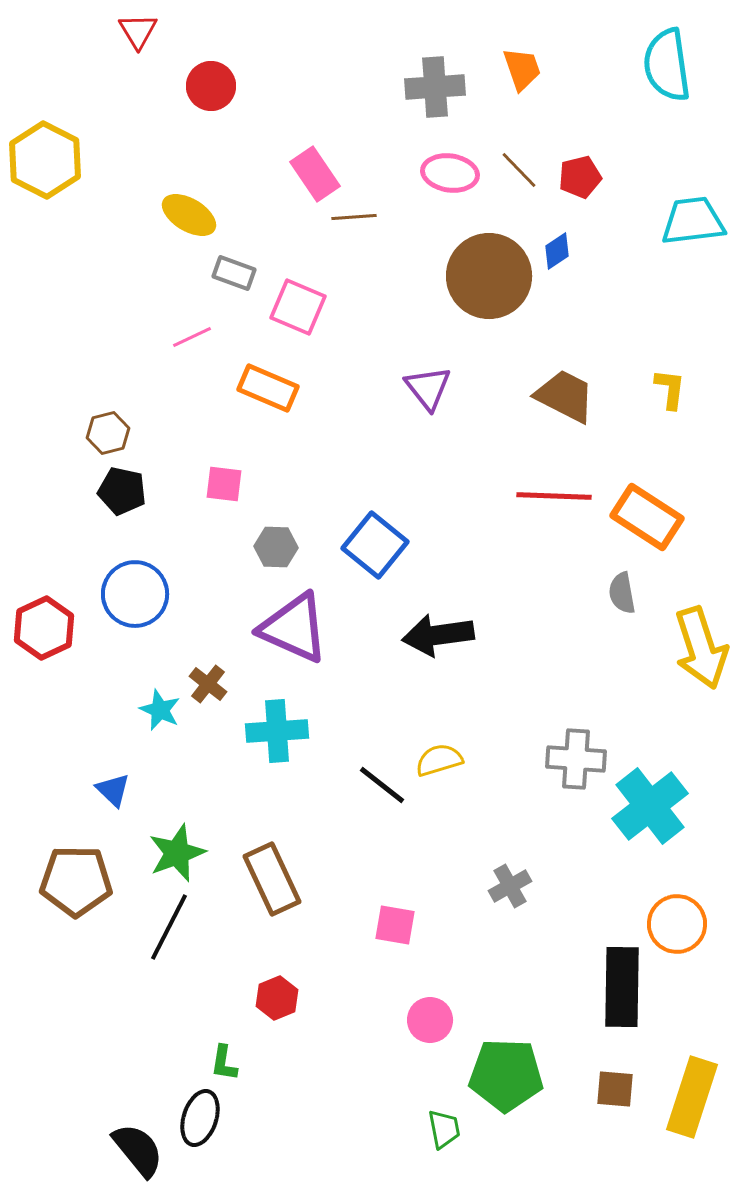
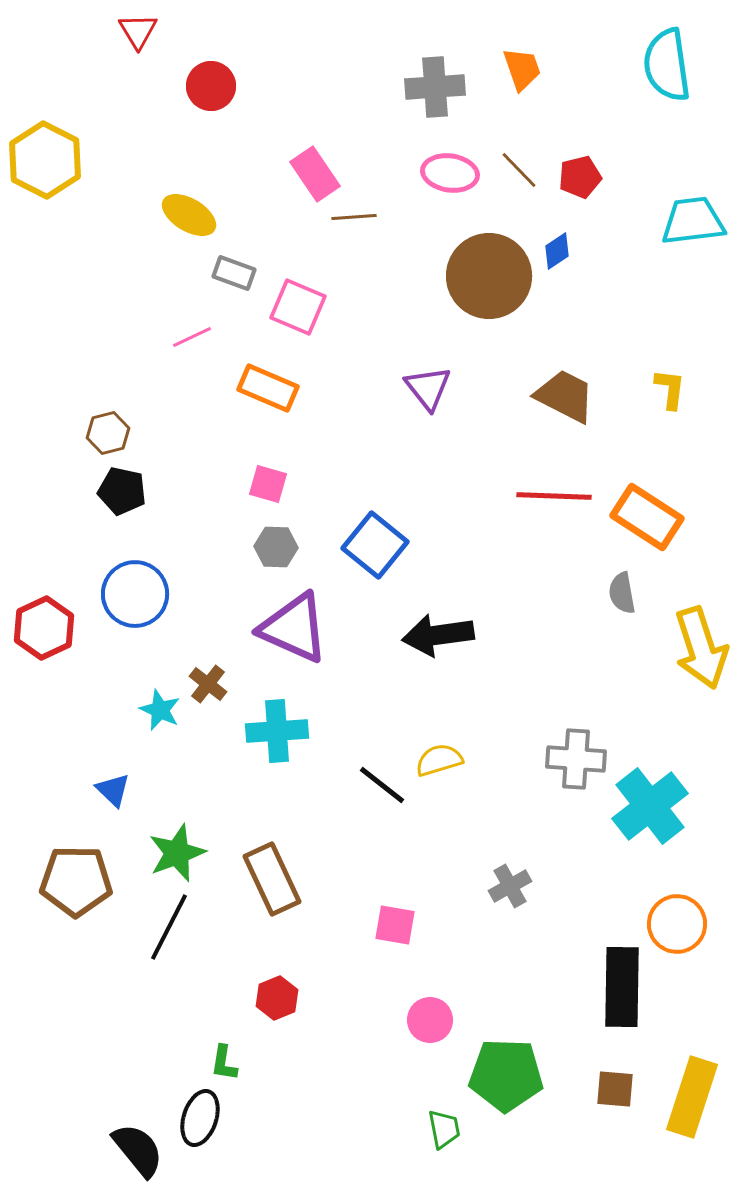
pink square at (224, 484): moved 44 px right; rotated 9 degrees clockwise
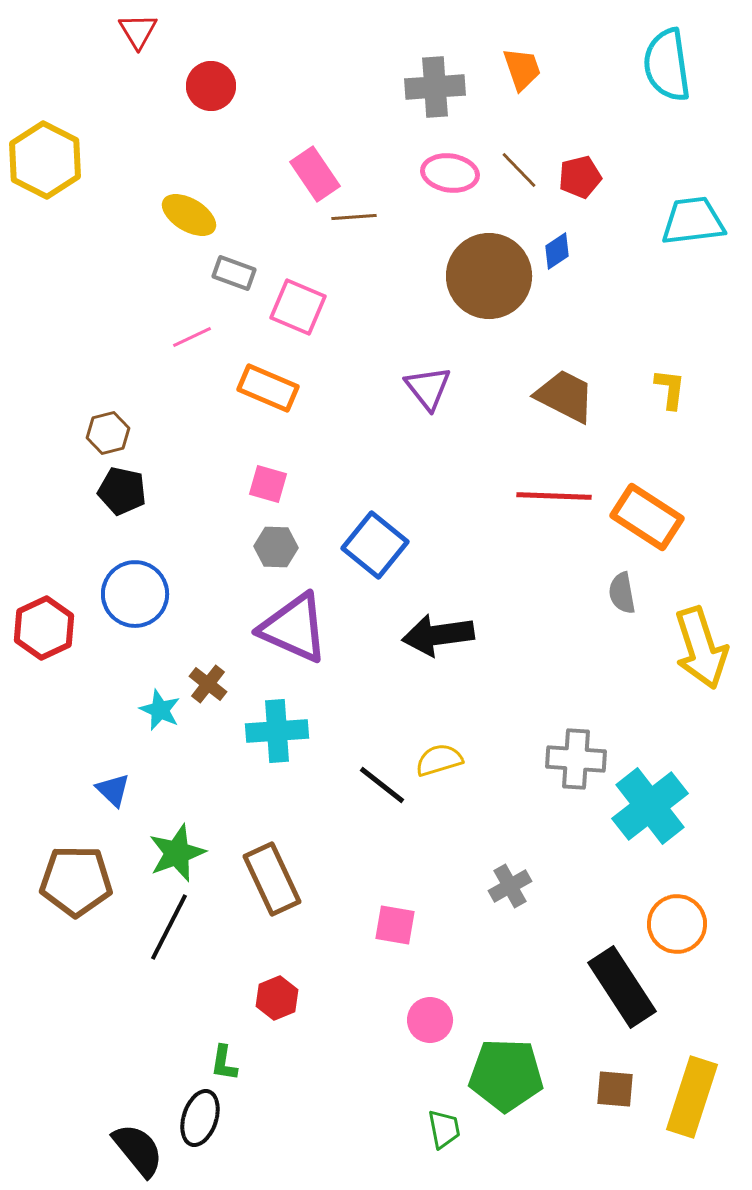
black rectangle at (622, 987): rotated 34 degrees counterclockwise
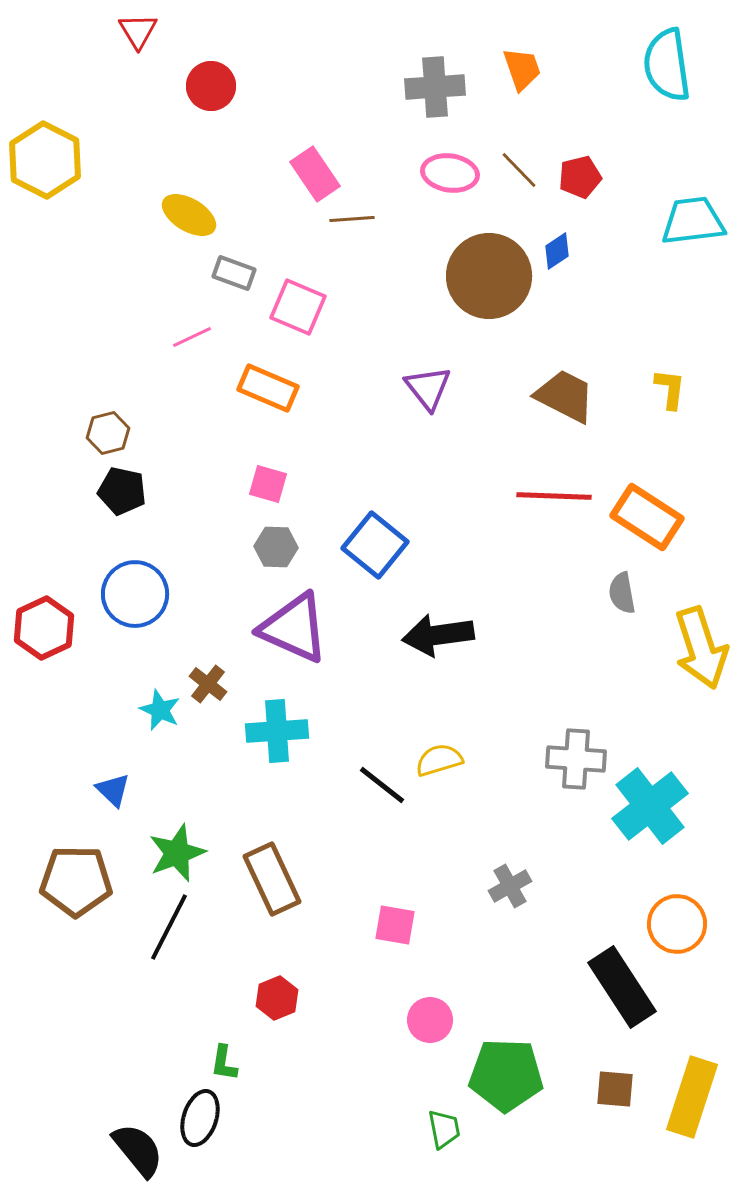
brown line at (354, 217): moved 2 px left, 2 px down
